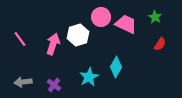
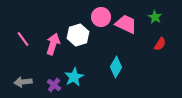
pink line: moved 3 px right
cyan star: moved 15 px left
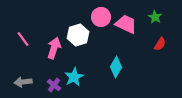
pink arrow: moved 1 px right, 4 px down
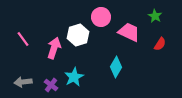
green star: moved 1 px up
pink trapezoid: moved 3 px right, 8 px down
purple cross: moved 3 px left
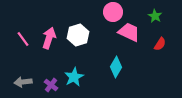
pink circle: moved 12 px right, 5 px up
pink arrow: moved 5 px left, 10 px up
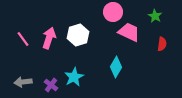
red semicircle: moved 2 px right; rotated 24 degrees counterclockwise
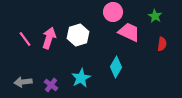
pink line: moved 2 px right
cyan star: moved 7 px right, 1 px down
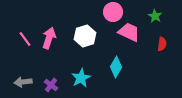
white hexagon: moved 7 px right, 1 px down
